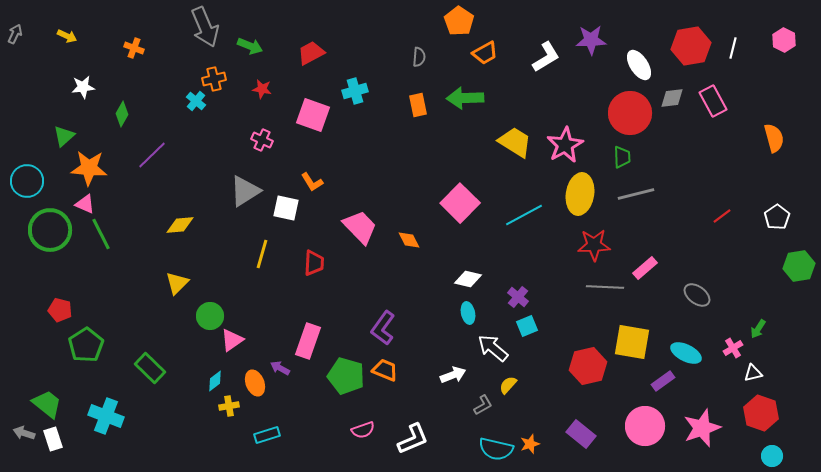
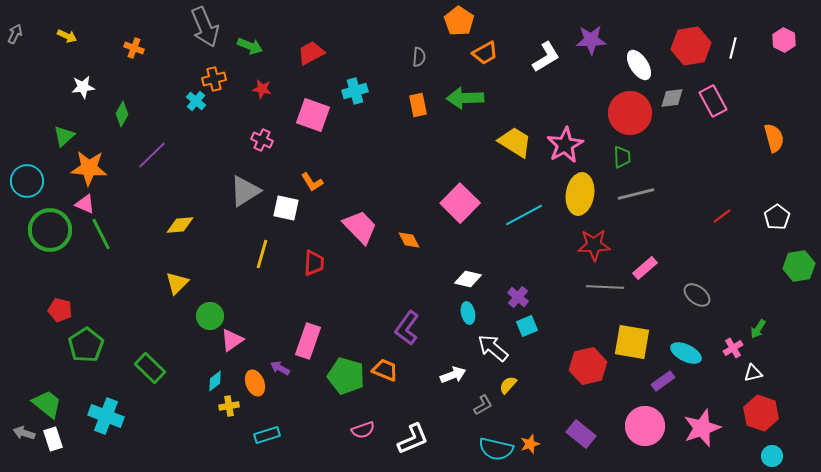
purple L-shape at (383, 328): moved 24 px right
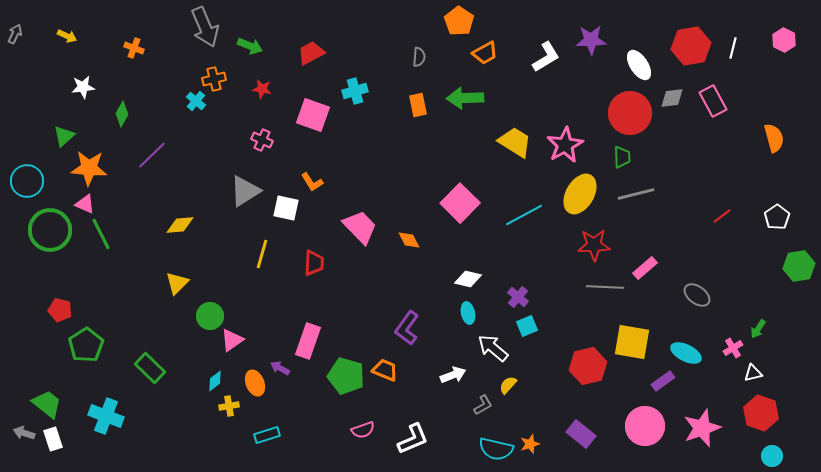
yellow ellipse at (580, 194): rotated 21 degrees clockwise
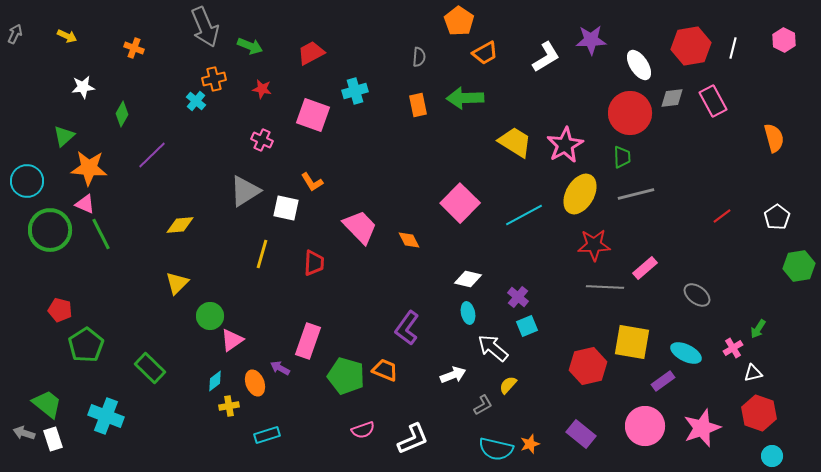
red hexagon at (761, 413): moved 2 px left
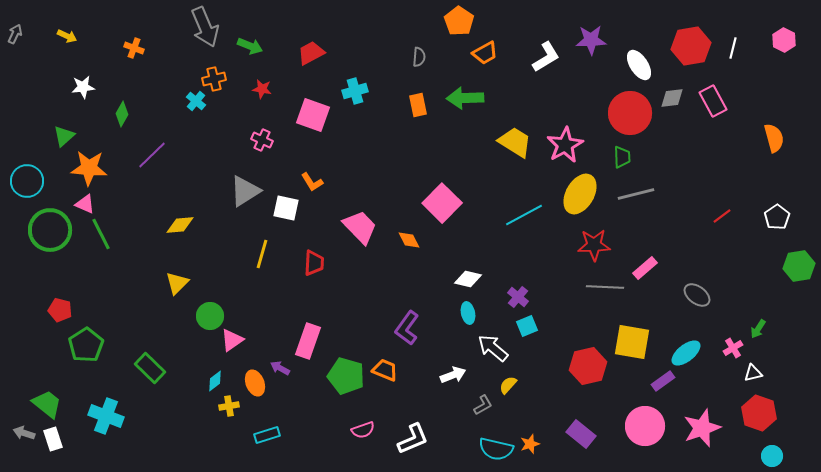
pink square at (460, 203): moved 18 px left
cyan ellipse at (686, 353): rotated 64 degrees counterclockwise
